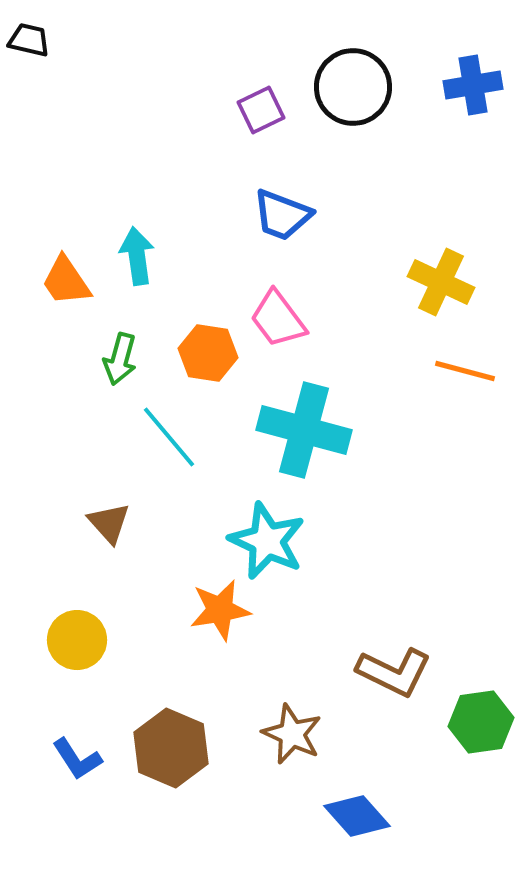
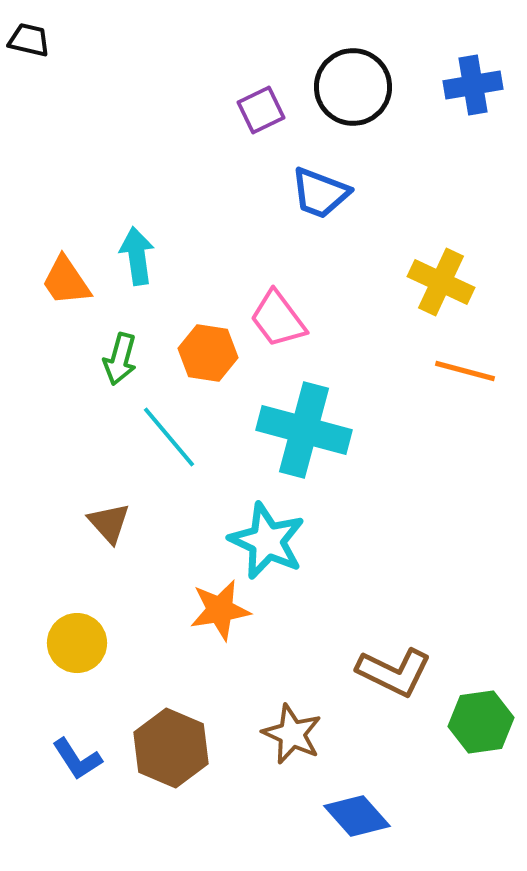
blue trapezoid: moved 38 px right, 22 px up
yellow circle: moved 3 px down
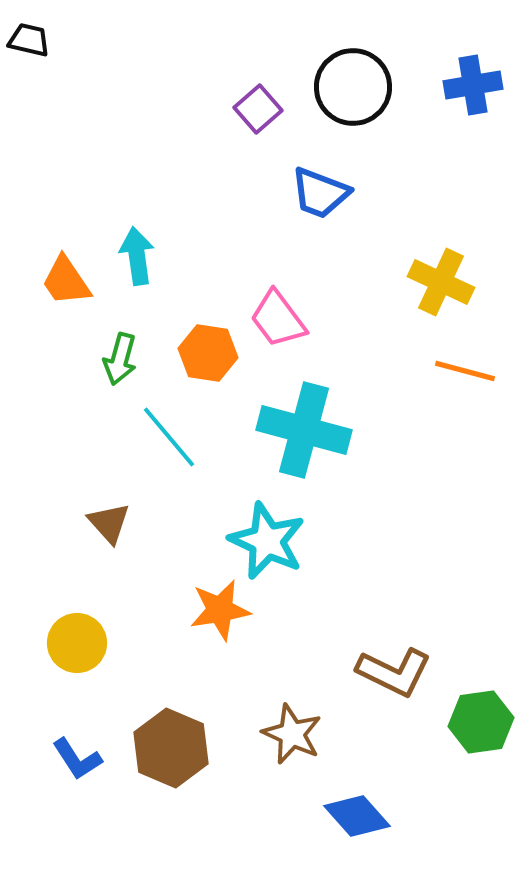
purple square: moved 3 px left, 1 px up; rotated 15 degrees counterclockwise
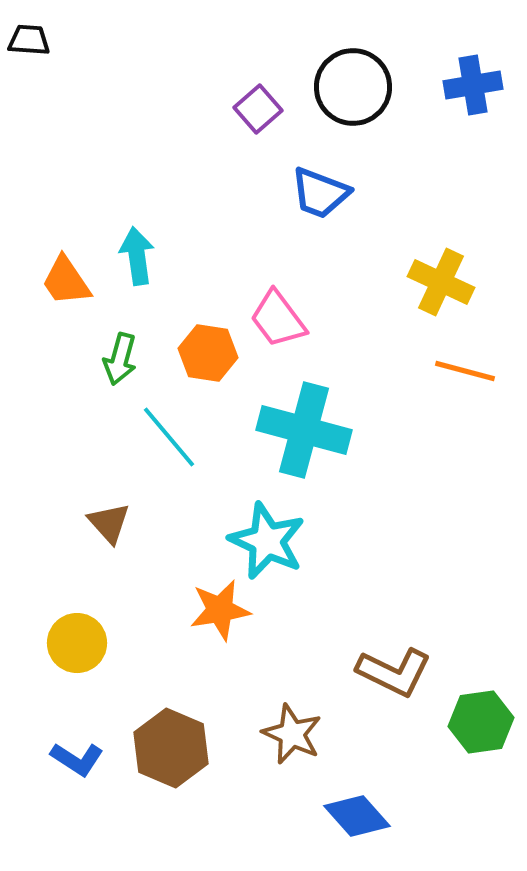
black trapezoid: rotated 9 degrees counterclockwise
blue L-shape: rotated 24 degrees counterclockwise
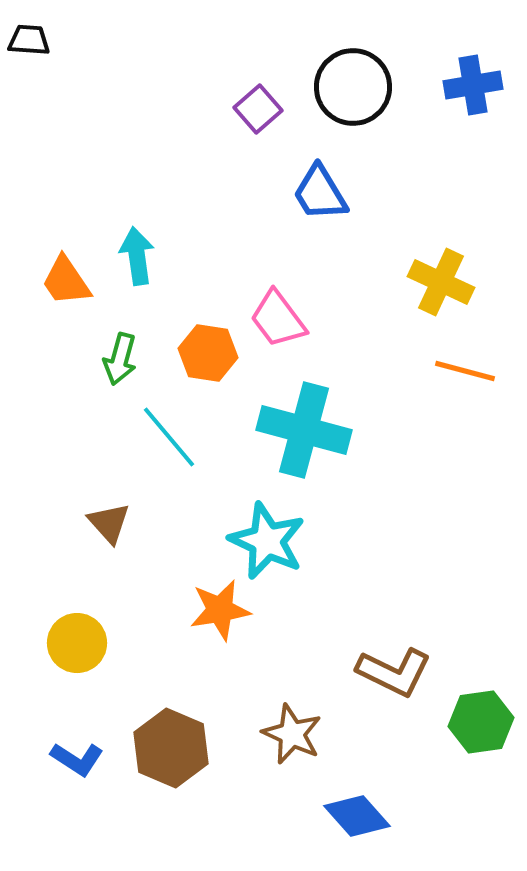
blue trapezoid: rotated 38 degrees clockwise
